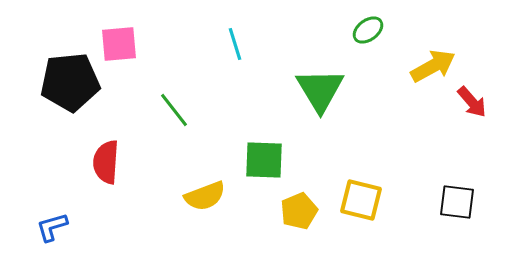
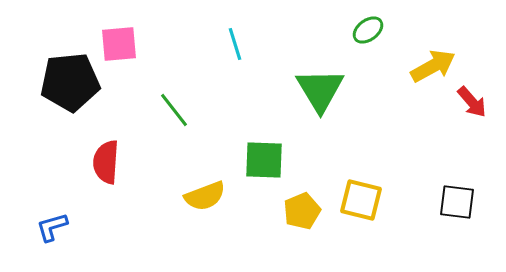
yellow pentagon: moved 3 px right
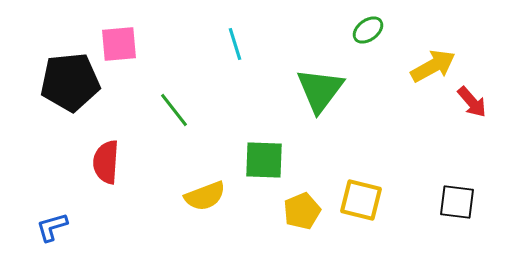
green triangle: rotated 8 degrees clockwise
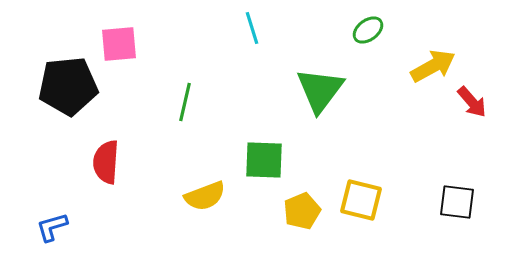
cyan line: moved 17 px right, 16 px up
black pentagon: moved 2 px left, 4 px down
green line: moved 11 px right, 8 px up; rotated 51 degrees clockwise
